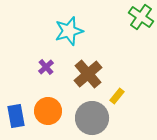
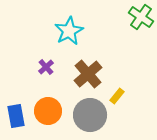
cyan star: rotated 12 degrees counterclockwise
gray circle: moved 2 px left, 3 px up
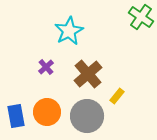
orange circle: moved 1 px left, 1 px down
gray circle: moved 3 px left, 1 px down
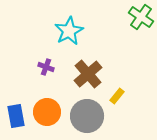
purple cross: rotated 28 degrees counterclockwise
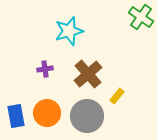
cyan star: rotated 12 degrees clockwise
purple cross: moved 1 px left, 2 px down; rotated 28 degrees counterclockwise
orange circle: moved 1 px down
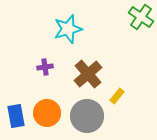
cyan star: moved 1 px left, 2 px up
purple cross: moved 2 px up
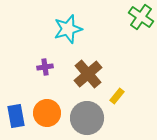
gray circle: moved 2 px down
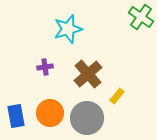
orange circle: moved 3 px right
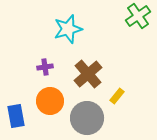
green cross: moved 3 px left, 1 px up; rotated 20 degrees clockwise
orange circle: moved 12 px up
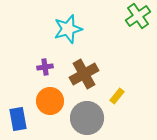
brown cross: moved 4 px left; rotated 12 degrees clockwise
blue rectangle: moved 2 px right, 3 px down
